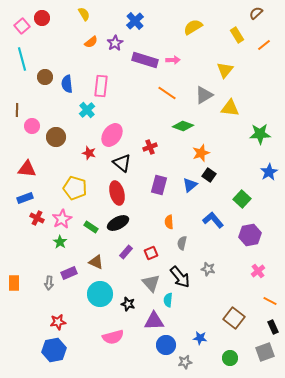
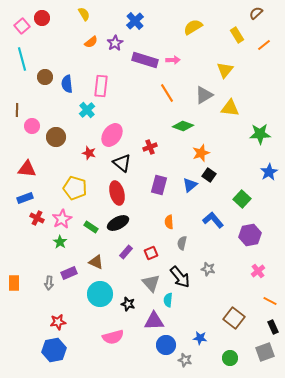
orange line at (167, 93): rotated 24 degrees clockwise
gray star at (185, 362): moved 2 px up; rotated 24 degrees clockwise
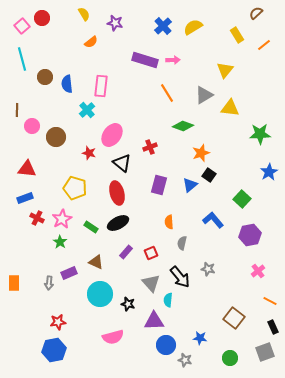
blue cross at (135, 21): moved 28 px right, 5 px down
purple star at (115, 43): moved 20 px up; rotated 28 degrees counterclockwise
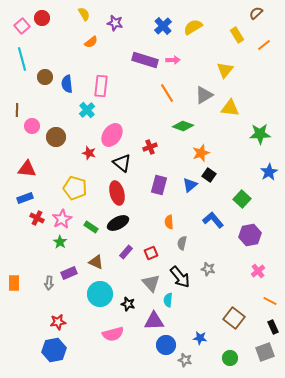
pink semicircle at (113, 337): moved 3 px up
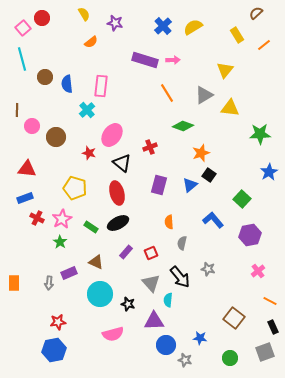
pink square at (22, 26): moved 1 px right, 2 px down
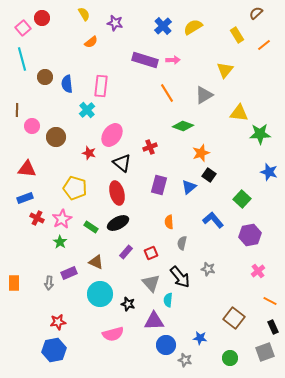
yellow triangle at (230, 108): moved 9 px right, 5 px down
blue star at (269, 172): rotated 24 degrees counterclockwise
blue triangle at (190, 185): moved 1 px left, 2 px down
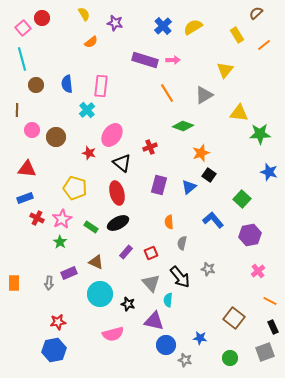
brown circle at (45, 77): moved 9 px left, 8 px down
pink circle at (32, 126): moved 4 px down
purple triangle at (154, 321): rotated 15 degrees clockwise
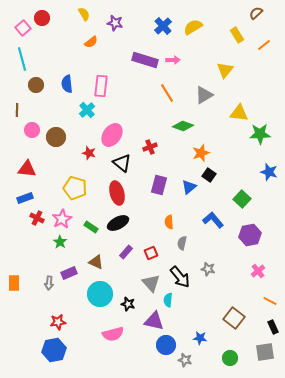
gray square at (265, 352): rotated 12 degrees clockwise
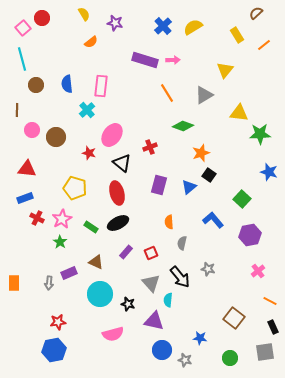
blue circle at (166, 345): moved 4 px left, 5 px down
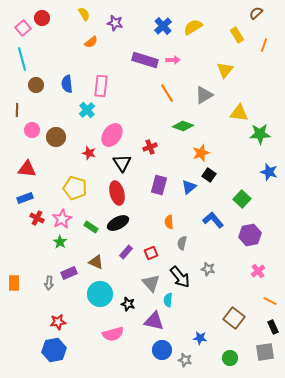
orange line at (264, 45): rotated 32 degrees counterclockwise
black triangle at (122, 163): rotated 18 degrees clockwise
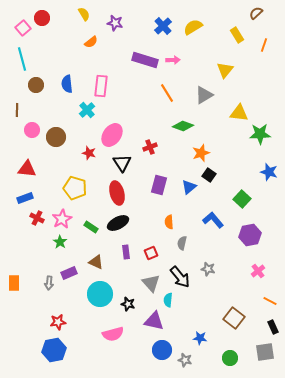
purple rectangle at (126, 252): rotated 48 degrees counterclockwise
